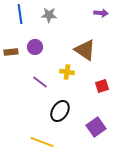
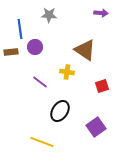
blue line: moved 15 px down
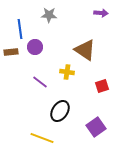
yellow line: moved 4 px up
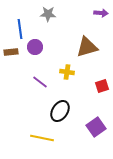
gray star: moved 1 px left, 1 px up
brown triangle: moved 2 px right, 3 px up; rotated 50 degrees counterclockwise
yellow line: rotated 10 degrees counterclockwise
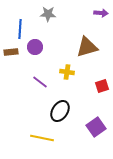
blue line: rotated 12 degrees clockwise
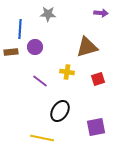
purple line: moved 1 px up
red square: moved 4 px left, 7 px up
purple square: rotated 24 degrees clockwise
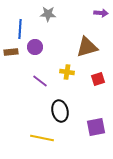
black ellipse: rotated 45 degrees counterclockwise
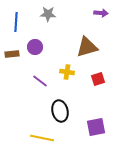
blue line: moved 4 px left, 7 px up
brown rectangle: moved 1 px right, 2 px down
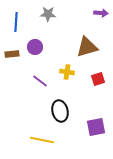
yellow line: moved 2 px down
